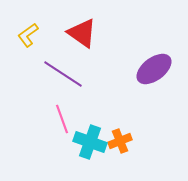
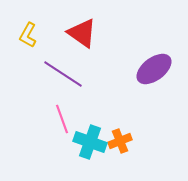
yellow L-shape: rotated 25 degrees counterclockwise
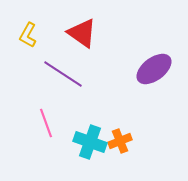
pink line: moved 16 px left, 4 px down
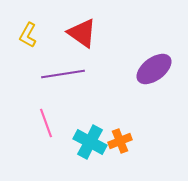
purple line: rotated 42 degrees counterclockwise
cyan cross: rotated 8 degrees clockwise
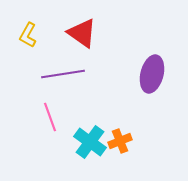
purple ellipse: moved 2 px left, 5 px down; rotated 39 degrees counterclockwise
pink line: moved 4 px right, 6 px up
cyan cross: rotated 8 degrees clockwise
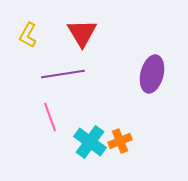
red triangle: rotated 24 degrees clockwise
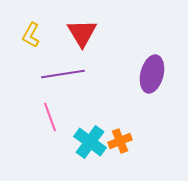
yellow L-shape: moved 3 px right
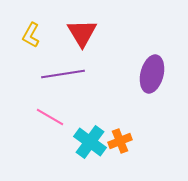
pink line: rotated 40 degrees counterclockwise
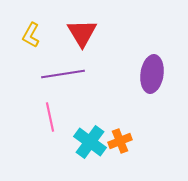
purple ellipse: rotated 6 degrees counterclockwise
pink line: rotated 48 degrees clockwise
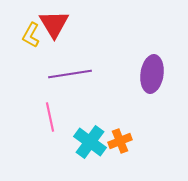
red triangle: moved 28 px left, 9 px up
purple line: moved 7 px right
